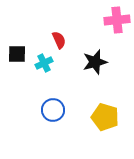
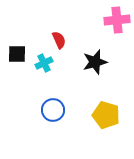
yellow pentagon: moved 1 px right, 2 px up
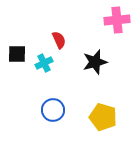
yellow pentagon: moved 3 px left, 2 px down
